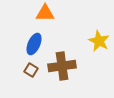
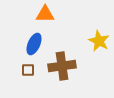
orange triangle: moved 1 px down
brown square: moved 3 px left; rotated 32 degrees counterclockwise
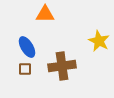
blue ellipse: moved 7 px left, 3 px down; rotated 55 degrees counterclockwise
brown square: moved 3 px left, 1 px up
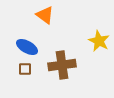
orange triangle: moved 1 px down; rotated 36 degrees clockwise
blue ellipse: rotated 30 degrees counterclockwise
brown cross: moved 1 px up
